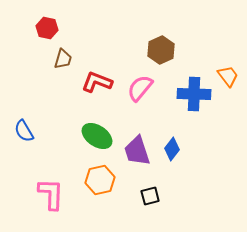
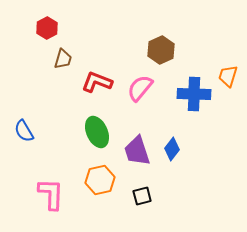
red hexagon: rotated 20 degrees clockwise
orange trapezoid: rotated 125 degrees counterclockwise
green ellipse: moved 4 px up; rotated 32 degrees clockwise
black square: moved 8 px left
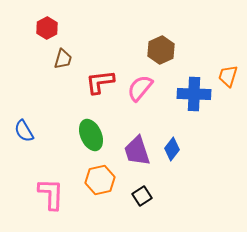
red L-shape: moved 3 px right; rotated 28 degrees counterclockwise
green ellipse: moved 6 px left, 3 px down
black square: rotated 18 degrees counterclockwise
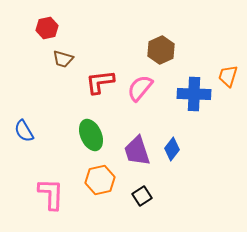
red hexagon: rotated 15 degrees clockwise
brown trapezoid: rotated 90 degrees clockwise
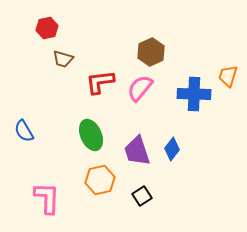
brown hexagon: moved 10 px left, 2 px down
pink L-shape: moved 4 px left, 4 px down
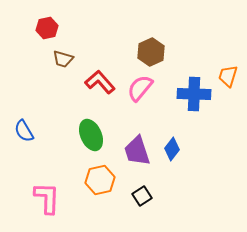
red L-shape: rotated 56 degrees clockwise
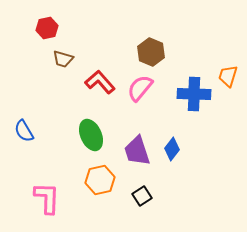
brown hexagon: rotated 12 degrees counterclockwise
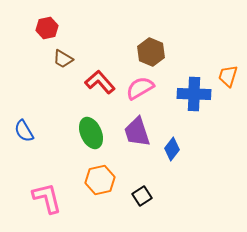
brown trapezoid: rotated 15 degrees clockwise
pink semicircle: rotated 20 degrees clockwise
green ellipse: moved 2 px up
purple trapezoid: moved 19 px up
pink L-shape: rotated 16 degrees counterclockwise
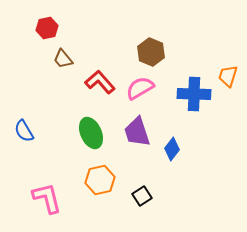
brown trapezoid: rotated 20 degrees clockwise
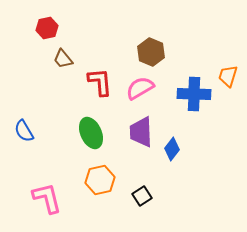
red L-shape: rotated 36 degrees clockwise
purple trapezoid: moved 4 px right; rotated 16 degrees clockwise
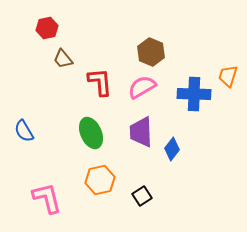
pink semicircle: moved 2 px right, 1 px up
